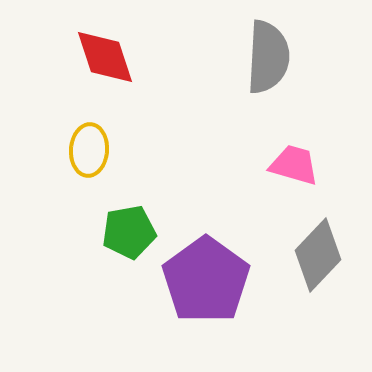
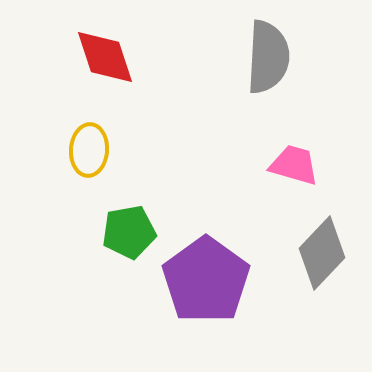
gray diamond: moved 4 px right, 2 px up
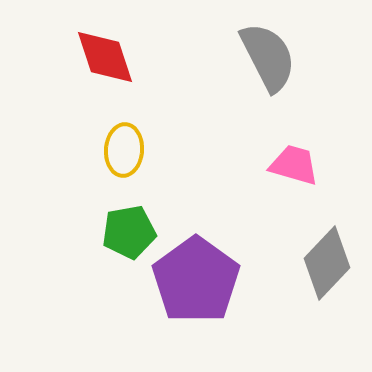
gray semicircle: rotated 30 degrees counterclockwise
yellow ellipse: moved 35 px right
gray diamond: moved 5 px right, 10 px down
purple pentagon: moved 10 px left
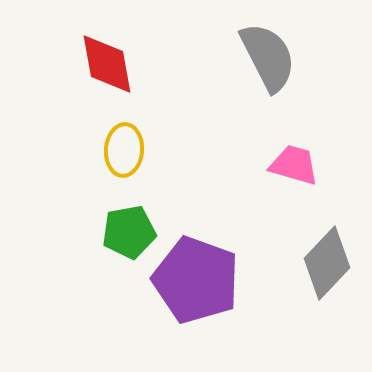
red diamond: moved 2 px right, 7 px down; rotated 8 degrees clockwise
purple pentagon: rotated 16 degrees counterclockwise
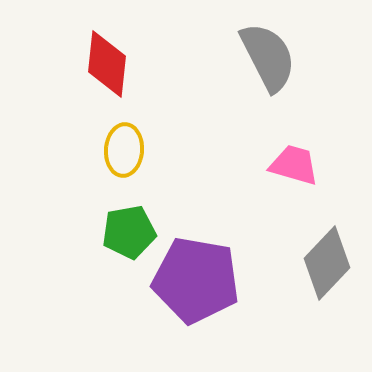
red diamond: rotated 16 degrees clockwise
purple pentagon: rotated 10 degrees counterclockwise
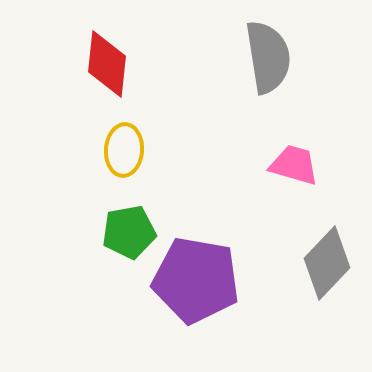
gray semicircle: rotated 18 degrees clockwise
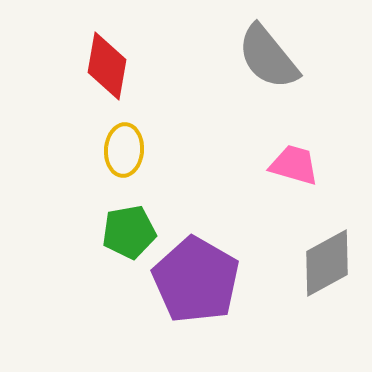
gray semicircle: rotated 150 degrees clockwise
red diamond: moved 2 px down; rotated 4 degrees clockwise
gray diamond: rotated 18 degrees clockwise
purple pentagon: rotated 20 degrees clockwise
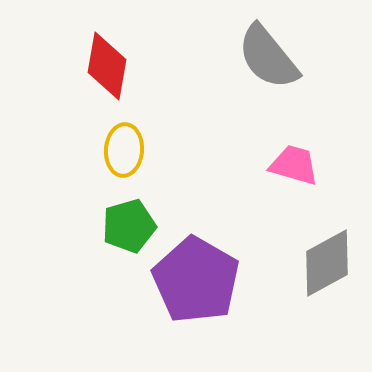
green pentagon: moved 6 px up; rotated 6 degrees counterclockwise
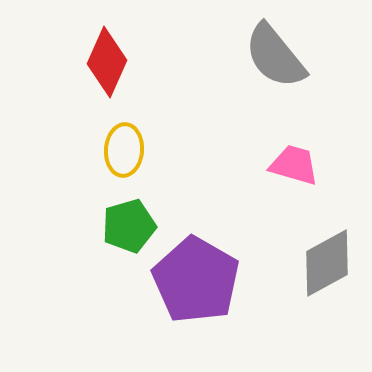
gray semicircle: moved 7 px right, 1 px up
red diamond: moved 4 px up; rotated 14 degrees clockwise
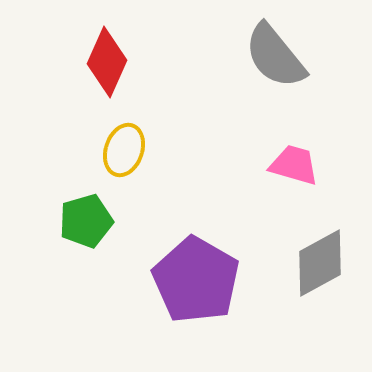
yellow ellipse: rotated 15 degrees clockwise
green pentagon: moved 43 px left, 5 px up
gray diamond: moved 7 px left
